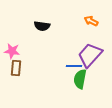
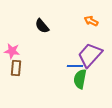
black semicircle: rotated 42 degrees clockwise
blue line: moved 1 px right
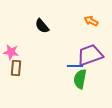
pink star: moved 1 px left, 1 px down
purple trapezoid: rotated 28 degrees clockwise
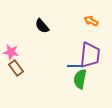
purple trapezoid: rotated 116 degrees clockwise
brown rectangle: rotated 42 degrees counterclockwise
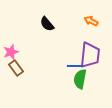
black semicircle: moved 5 px right, 2 px up
pink star: rotated 28 degrees counterclockwise
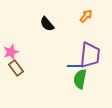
orange arrow: moved 5 px left, 5 px up; rotated 104 degrees clockwise
